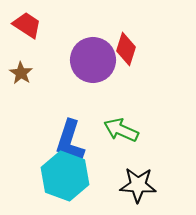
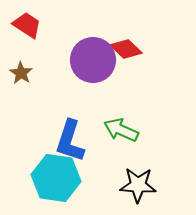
red diamond: rotated 64 degrees counterclockwise
cyan hexagon: moved 9 px left, 2 px down; rotated 12 degrees counterclockwise
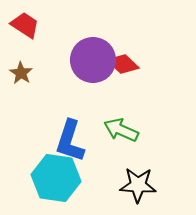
red trapezoid: moved 2 px left
red diamond: moved 3 px left, 15 px down
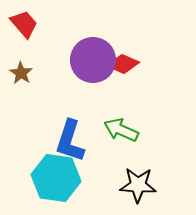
red trapezoid: moved 1 px left, 1 px up; rotated 16 degrees clockwise
red diamond: rotated 20 degrees counterclockwise
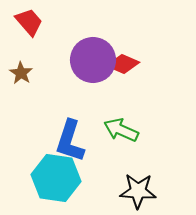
red trapezoid: moved 5 px right, 2 px up
black star: moved 6 px down
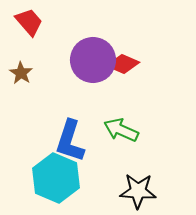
cyan hexagon: rotated 15 degrees clockwise
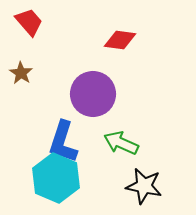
purple circle: moved 34 px down
red diamond: moved 3 px left, 24 px up; rotated 16 degrees counterclockwise
green arrow: moved 13 px down
blue L-shape: moved 7 px left, 1 px down
black star: moved 6 px right, 5 px up; rotated 9 degrees clockwise
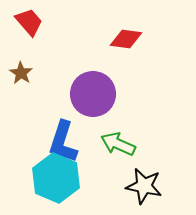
red diamond: moved 6 px right, 1 px up
green arrow: moved 3 px left, 1 px down
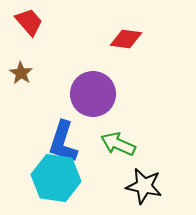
cyan hexagon: rotated 15 degrees counterclockwise
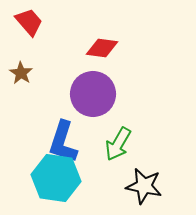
red diamond: moved 24 px left, 9 px down
green arrow: rotated 84 degrees counterclockwise
